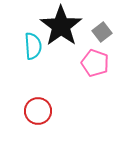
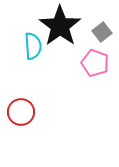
black star: moved 1 px left
red circle: moved 17 px left, 1 px down
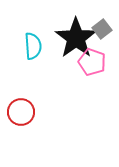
black star: moved 16 px right, 12 px down
gray square: moved 3 px up
pink pentagon: moved 3 px left, 1 px up
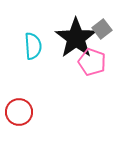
red circle: moved 2 px left
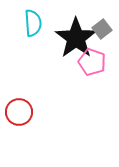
cyan semicircle: moved 23 px up
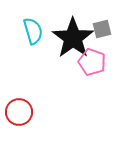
cyan semicircle: moved 8 px down; rotated 12 degrees counterclockwise
gray square: rotated 24 degrees clockwise
black star: moved 3 px left
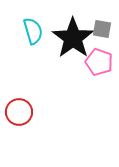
gray square: rotated 24 degrees clockwise
pink pentagon: moved 7 px right
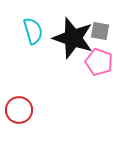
gray square: moved 2 px left, 2 px down
black star: rotated 18 degrees counterclockwise
red circle: moved 2 px up
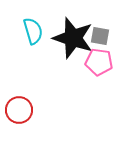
gray square: moved 5 px down
pink pentagon: rotated 12 degrees counterclockwise
